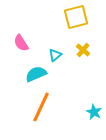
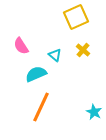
yellow square: rotated 10 degrees counterclockwise
pink semicircle: moved 3 px down
cyan triangle: rotated 40 degrees counterclockwise
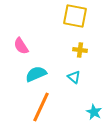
yellow square: moved 1 px left, 1 px up; rotated 35 degrees clockwise
yellow cross: moved 3 px left; rotated 32 degrees counterclockwise
cyan triangle: moved 19 px right, 22 px down
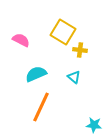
yellow square: moved 12 px left, 16 px down; rotated 20 degrees clockwise
pink semicircle: moved 6 px up; rotated 150 degrees clockwise
cyan star: moved 13 px down; rotated 21 degrees counterclockwise
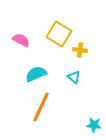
yellow square: moved 4 px left, 2 px down
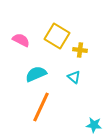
yellow square: moved 2 px left, 2 px down
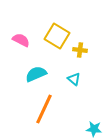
cyan triangle: moved 2 px down
orange line: moved 3 px right, 2 px down
cyan star: moved 4 px down
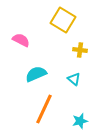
yellow square: moved 6 px right, 16 px up
cyan star: moved 14 px left, 8 px up; rotated 21 degrees counterclockwise
